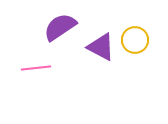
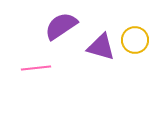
purple semicircle: moved 1 px right, 1 px up
purple triangle: rotated 12 degrees counterclockwise
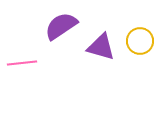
yellow circle: moved 5 px right, 1 px down
pink line: moved 14 px left, 5 px up
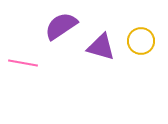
yellow circle: moved 1 px right
pink line: moved 1 px right; rotated 16 degrees clockwise
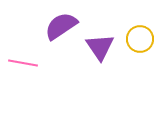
yellow circle: moved 1 px left, 2 px up
purple triangle: moved 1 px left; rotated 40 degrees clockwise
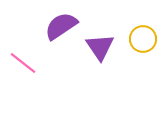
yellow circle: moved 3 px right
pink line: rotated 28 degrees clockwise
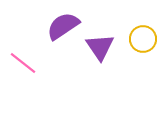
purple semicircle: moved 2 px right
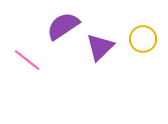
purple triangle: rotated 20 degrees clockwise
pink line: moved 4 px right, 3 px up
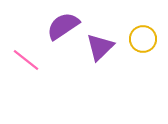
pink line: moved 1 px left
